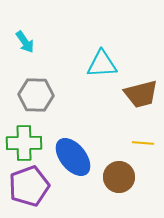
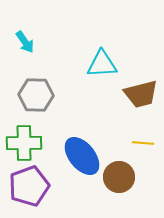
blue ellipse: moved 9 px right, 1 px up
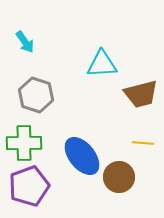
gray hexagon: rotated 16 degrees clockwise
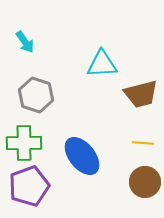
brown circle: moved 26 px right, 5 px down
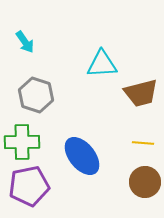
brown trapezoid: moved 1 px up
green cross: moved 2 px left, 1 px up
purple pentagon: rotated 9 degrees clockwise
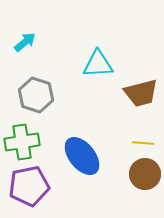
cyan arrow: rotated 95 degrees counterclockwise
cyan triangle: moved 4 px left
green cross: rotated 8 degrees counterclockwise
brown circle: moved 8 px up
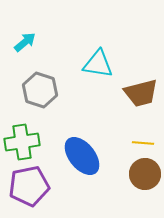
cyan triangle: rotated 12 degrees clockwise
gray hexagon: moved 4 px right, 5 px up
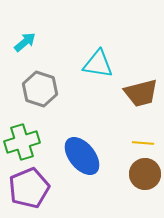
gray hexagon: moved 1 px up
green cross: rotated 8 degrees counterclockwise
purple pentagon: moved 2 px down; rotated 12 degrees counterclockwise
